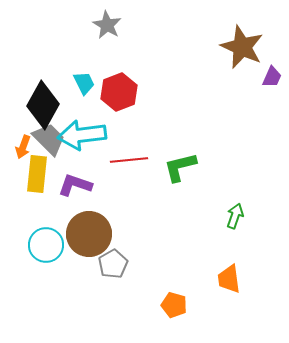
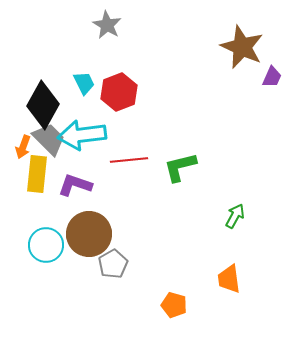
green arrow: rotated 10 degrees clockwise
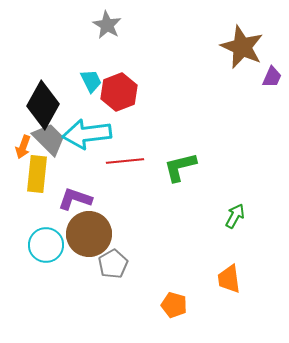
cyan trapezoid: moved 7 px right, 2 px up
cyan arrow: moved 5 px right, 1 px up
red line: moved 4 px left, 1 px down
purple L-shape: moved 14 px down
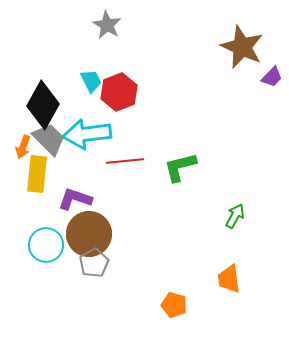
purple trapezoid: rotated 20 degrees clockwise
gray pentagon: moved 19 px left, 1 px up
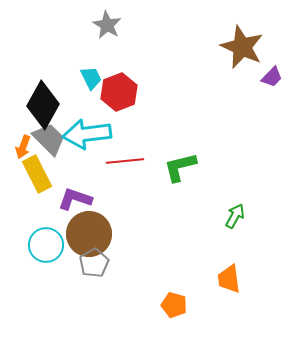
cyan trapezoid: moved 3 px up
yellow rectangle: rotated 33 degrees counterclockwise
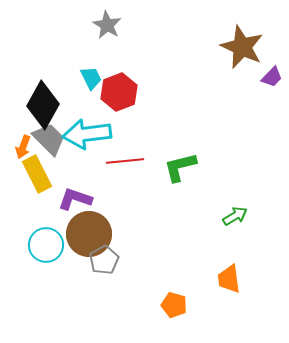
green arrow: rotated 30 degrees clockwise
gray pentagon: moved 10 px right, 3 px up
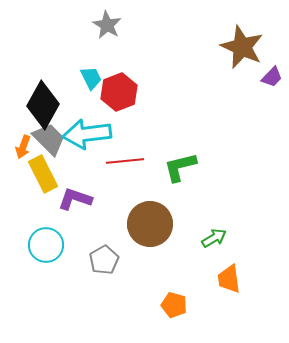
yellow rectangle: moved 6 px right
green arrow: moved 21 px left, 22 px down
brown circle: moved 61 px right, 10 px up
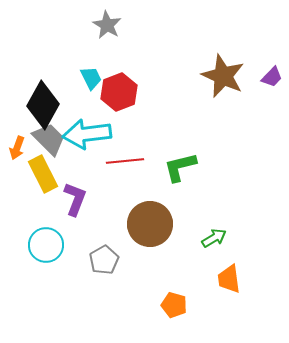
brown star: moved 19 px left, 29 px down
orange arrow: moved 6 px left, 1 px down
purple L-shape: rotated 92 degrees clockwise
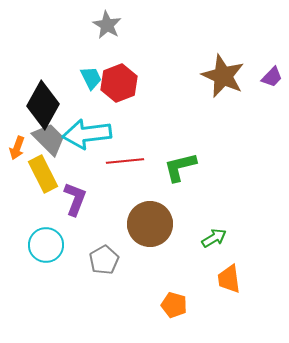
red hexagon: moved 9 px up
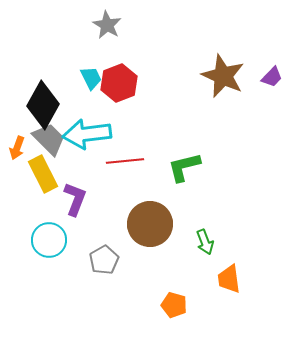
green L-shape: moved 4 px right
green arrow: moved 9 px left, 4 px down; rotated 100 degrees clockwise
cyan circle: moved 3 px right, 5 px up
